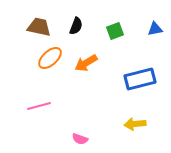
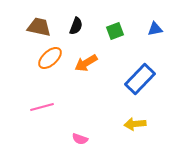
blue rectangle: rotated 32 degrees counterclockwise
pink line: moved 3 px right, 1 px down
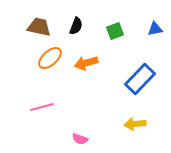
orange arrow: rotated 15 degrees clockwise
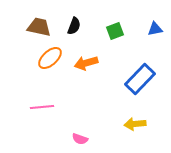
black semicircle: moved 2 px left
pink line: rotated 10 degrees clockwise
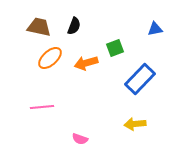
green square: moved 17 px down
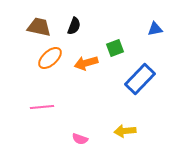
yellow arrow: moved 10 px left, 7 px down
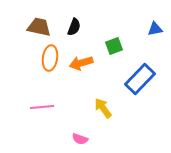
black semicircle: moved 1 px down
green square: moved 1 px left, 2 px up
orange ellipse: rotated 40 degrees counterclockwise
orange arrow: moved 5 px left
yellow arrow: moved 22 px left, 23 px up; rotated 60 degrees clockwise
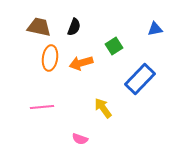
green square: rotated 12 degrees counterclockwise
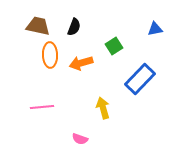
brown trapezoid: moved 1 px left, 1 px up
orange ellipse: moved 3 px up; rotated 10 degrees counterclockwise
yellow arrow: rotated 20 degrees clockwise
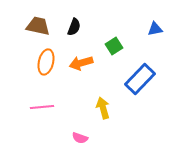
orange ellipse: moved 4 px left, 7 px down; rotated 15 degrees clockwise
pink semicircle: moved 1 px up
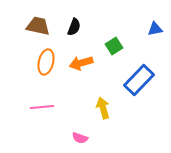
blue rectangle: moved 1 px left, 1 px down
